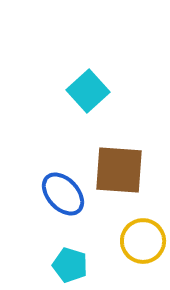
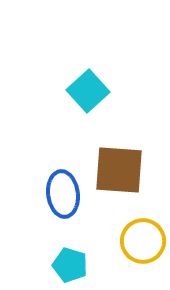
blue ellipse: rotated 36 degrees clockwise
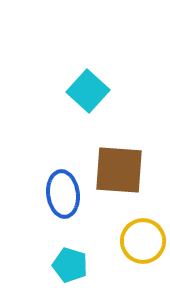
cyan square: rotated 6 degrees counterclockwise
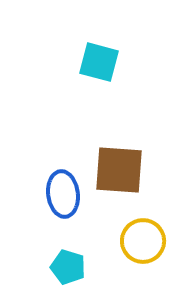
cyan square: moved 11 px right, 29 px up; rotated 27 degrees counterclockwise
cyan pentagon: moved 2 px left, 2 px down
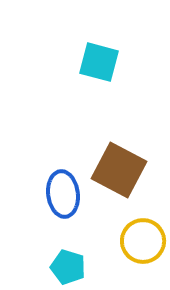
brown square: rotated 24 degrees clockwise
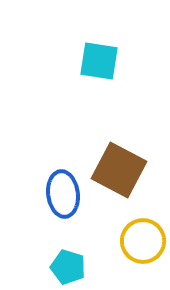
cyan square: moved 1 px up; rotated 6 degrees counterclockwise
